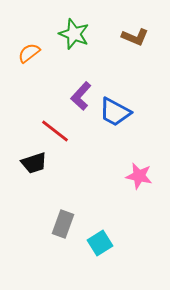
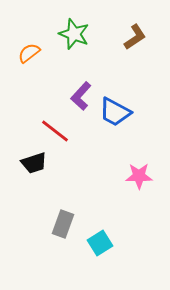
brown L-shape: rotated 56 degrees counterclockwise
pink star: rotated 12 degrees counterclockwise
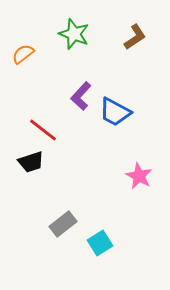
orange semicircle: moved 6 px left, 1 px down
red line: moved 12 px left, 1 px up
black trapezoid: moved 3 px left, 1 px up
pink star: rotated 28 degrees clockwise
gray rectangle: rotated 32 degrees clockwise
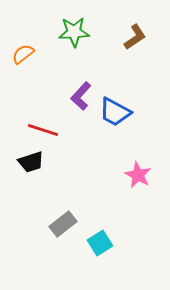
green star: moved 2 px up; rotated 24 degrees counterclockwise
red line: rotated 20 degrees counterclockwise
pink star: moved 1 px left, 1 px up
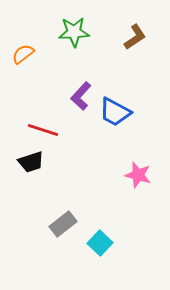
pink star: rotated 12 degrees counterclockwise
cyan square: rotated 15 degrees counterclockwise
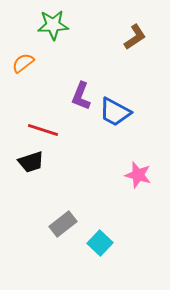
green star: moved 21 px left, 7 px up
orange semicircle: moved 9 px down
purple L-shape: rotated 20 degrees counterclockwise
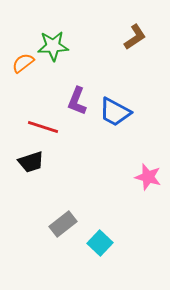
green star: moved 21 px down
purple L-shape: moved 4 px left, 5 px down
red line: moved 3 px up
pink star: moved 10 px right, 2 px down
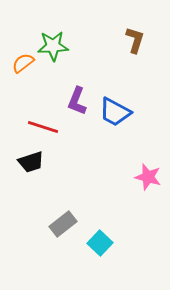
brown L-shape: moved 3 px down; rotated 40 degrees counterclockwise
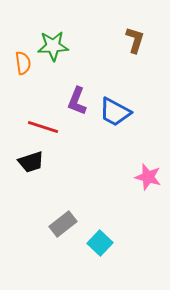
orange semicircle: rotated 120 degrees clockwise
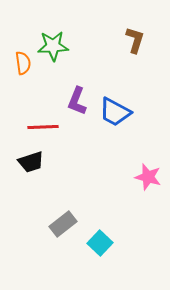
red line: rotated 20 degrees counterclockwise
